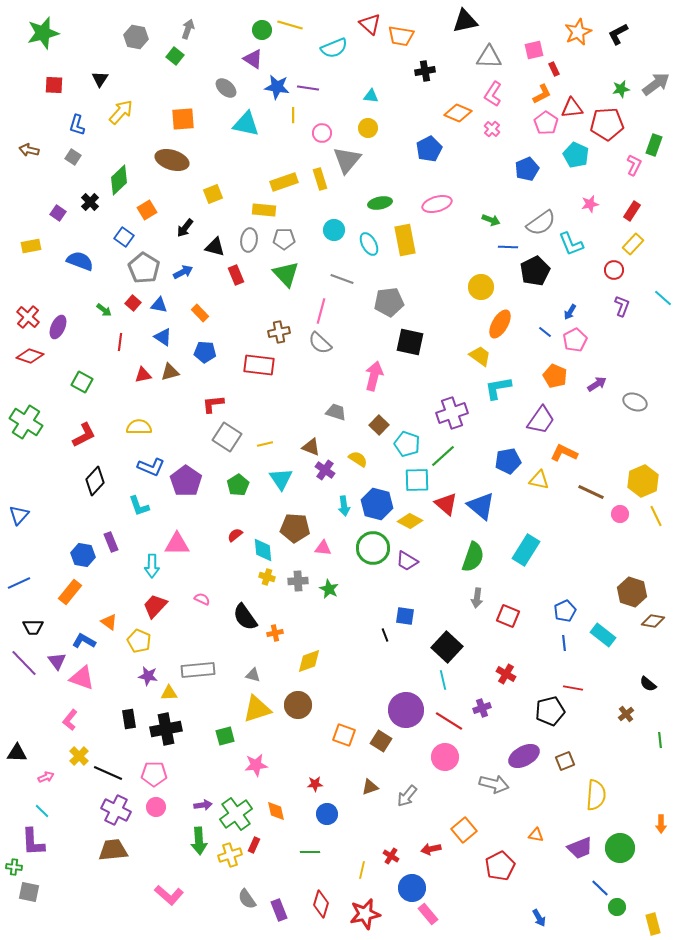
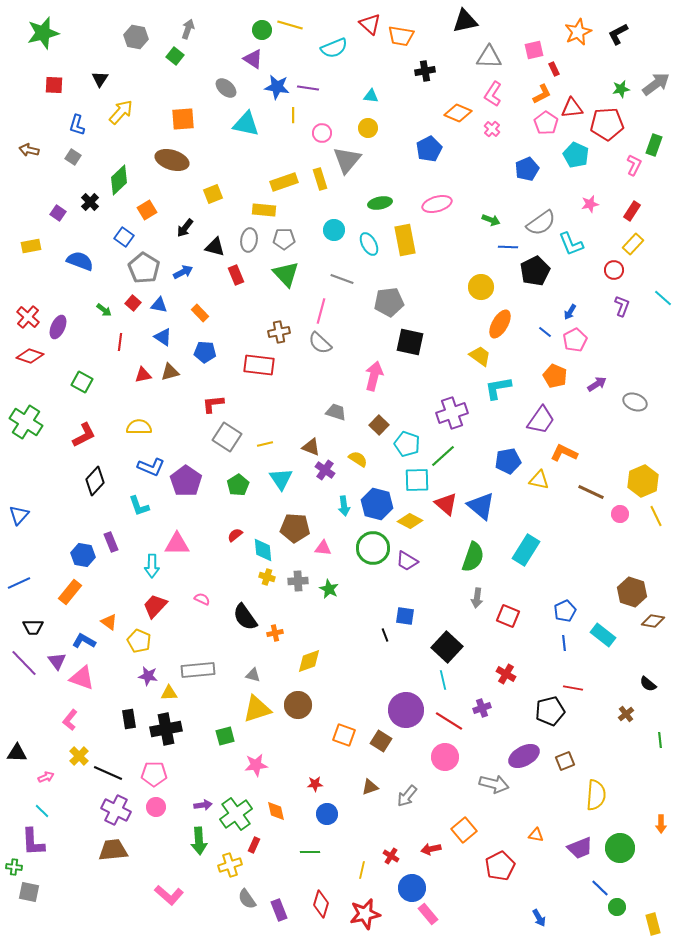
yellow cross at (230, 855): moved 10 px down
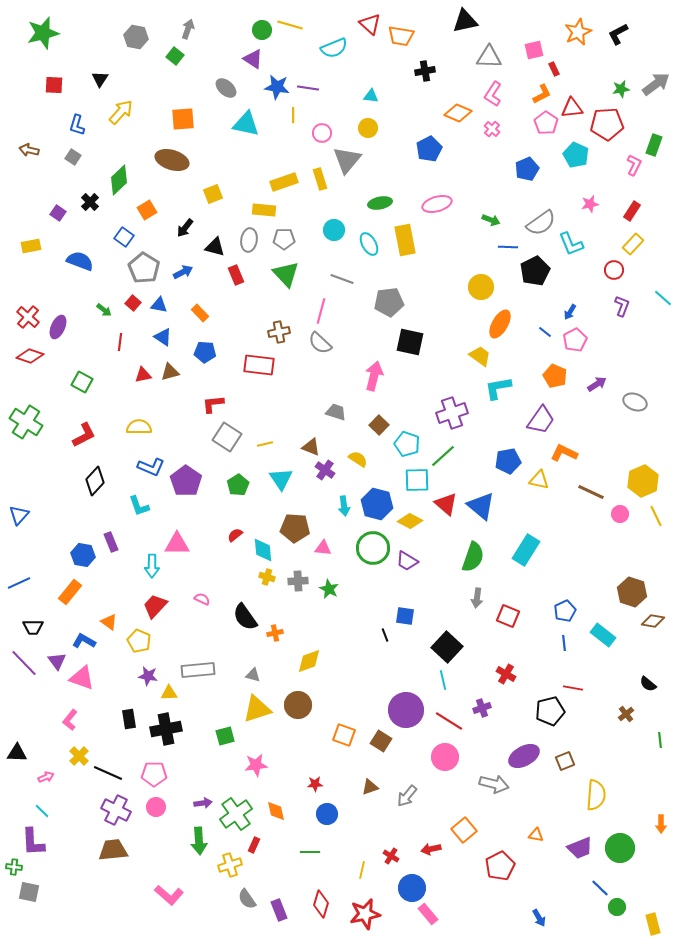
purple arrow at (203, 805): moved 2 px up
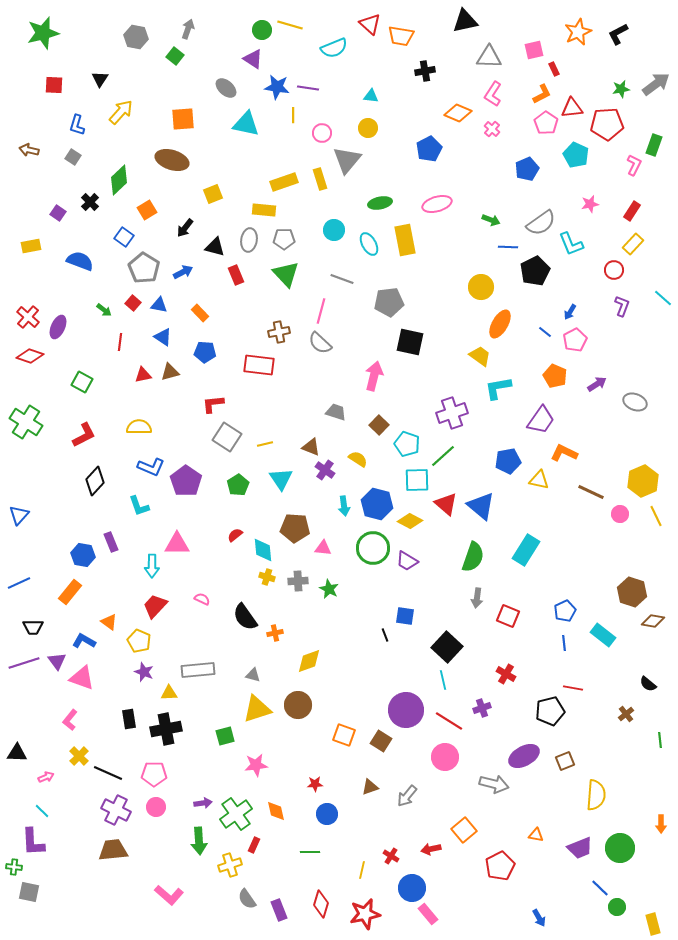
purple line at (24, 663): rotated 64 degrees counterclockwise
purple star at (148, 676): moved 4 px left, 4 px up; rotated 12 degrees clockwise
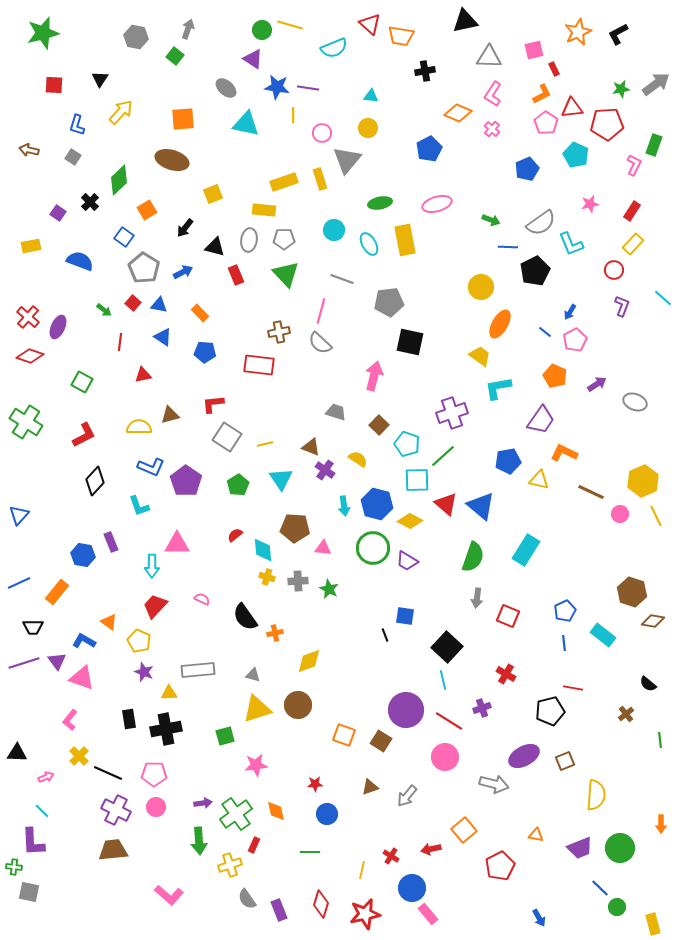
brown triangle at (170, 372): moved 43 px down
orange rectangle at (70, 592): moved 13 px left
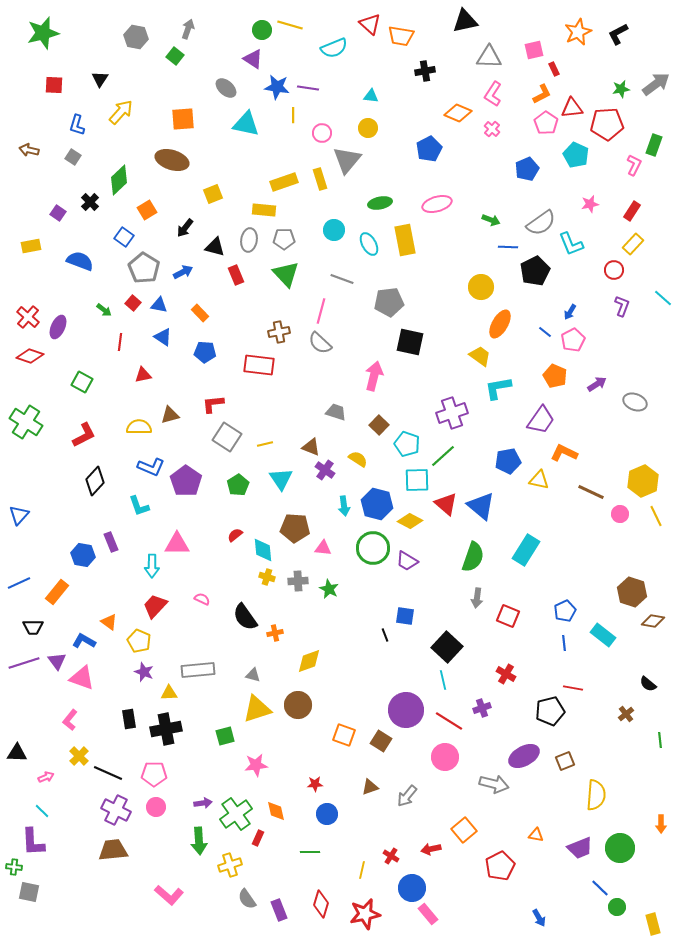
pink pentagon at (575, 340): moved 2 px left
red rectangle at (254, 845): moved 4 px right, 7 px up
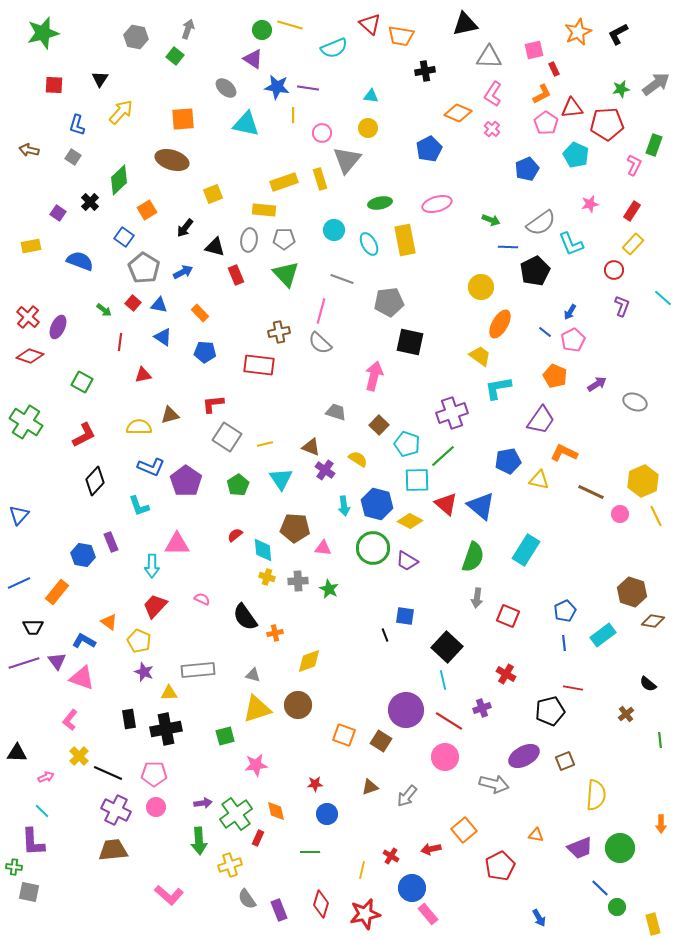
black triangle at (465, 21): moved 3 px down
cyan rectangle at (603, 635): rotated 75 degrees counterclockwise
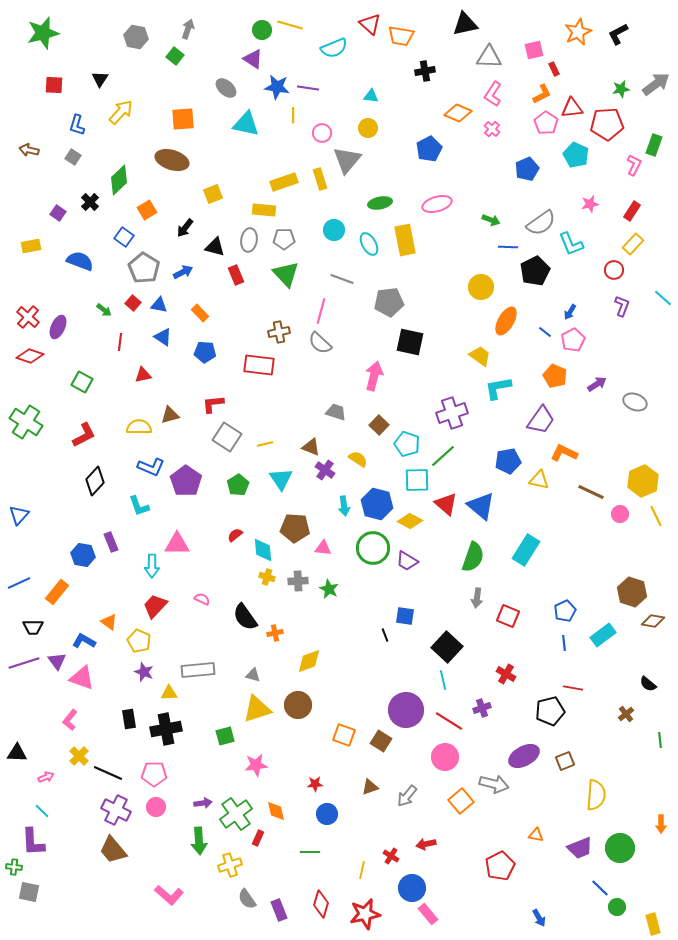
orange ellipse at (500, 324): moved 6 px right, 3 px up
orange square at (464, 830): moved 3 px left, 29 px up
red arrow at (431, 849): moved 5 px left, 5 px up
brown trapezoid at (113, 850): rotated 124 degrees counterclockwise
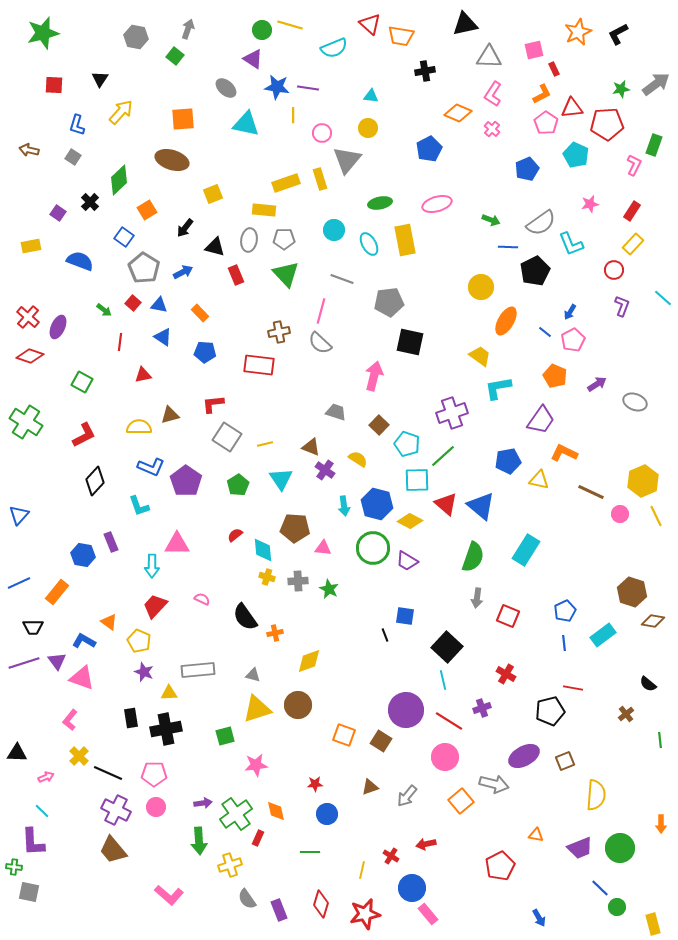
yellow rectangle at (284, 182): moved 2 px right, 1 px down
black rectangle at (129, 719): moved 2 px right, 1 px up
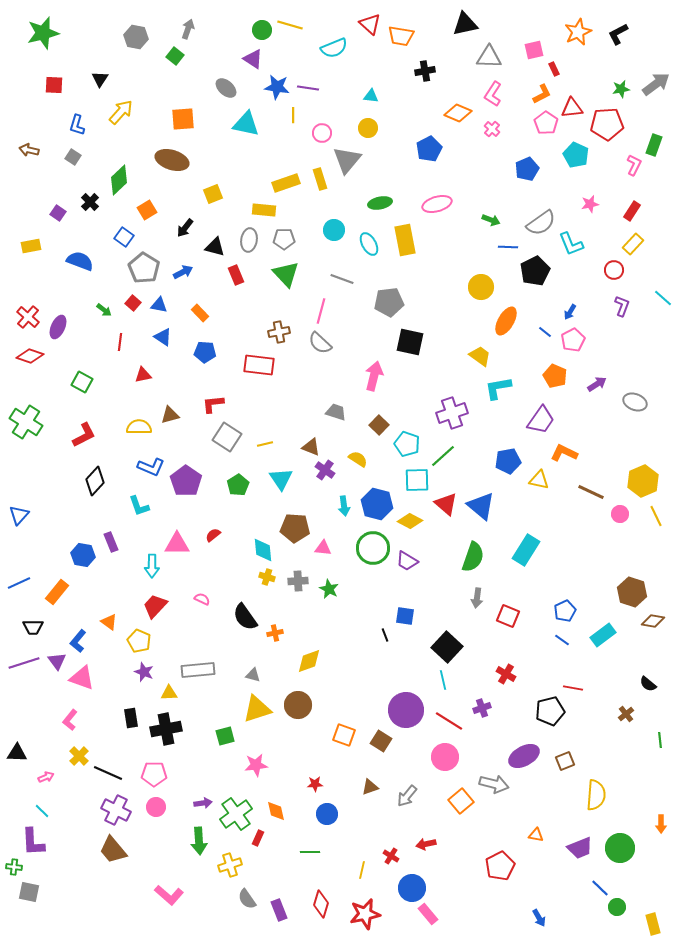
red semicircle at (235, 535): moved 22 px left
blue L-shape at (84, 641): moved 6 px left; rotated 80 degrees counterclockwise
blue line at (564, 643): moved 2 px left, 3 px up; rotated 49 degrees counterclockwise
